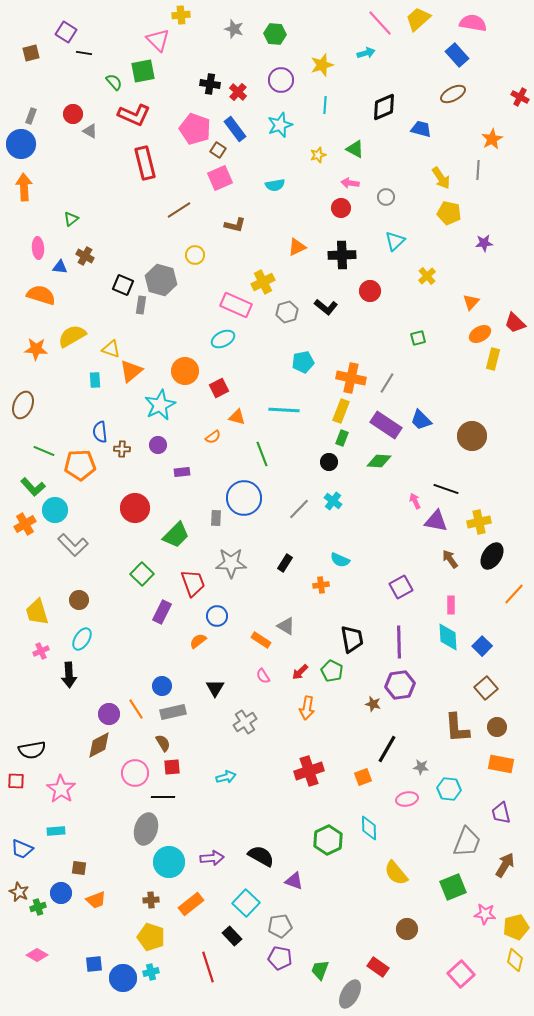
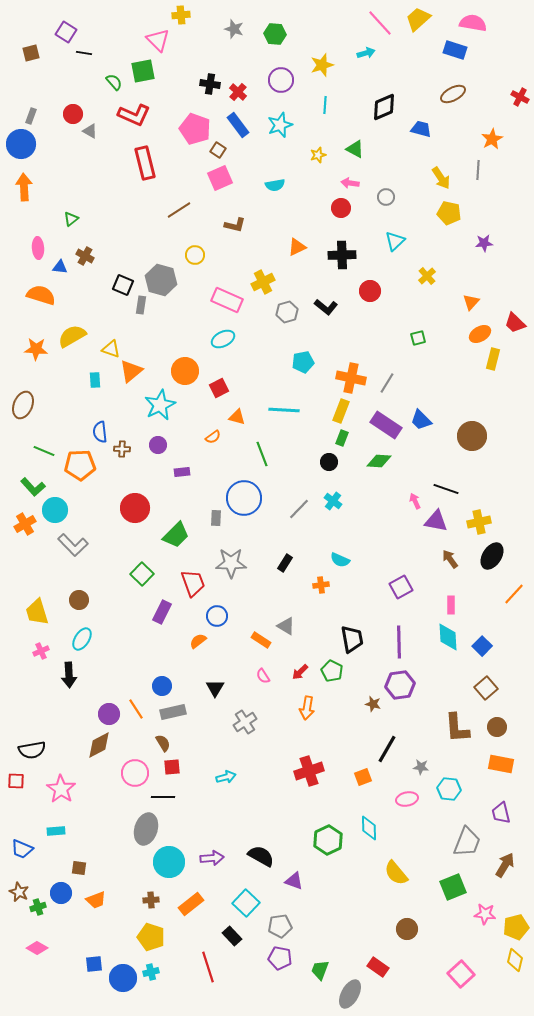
blue rectangle at (457, 55): moved 2 px left, 5 px up; rotated 30 degrees counterclockwise
blue rectangle at (235, 129): moved 3 px right, 4 px up
pink rectangle at (236, 305): moved 9 px left, 5 px up
pink diamond at (37, 955): moved 7 px up
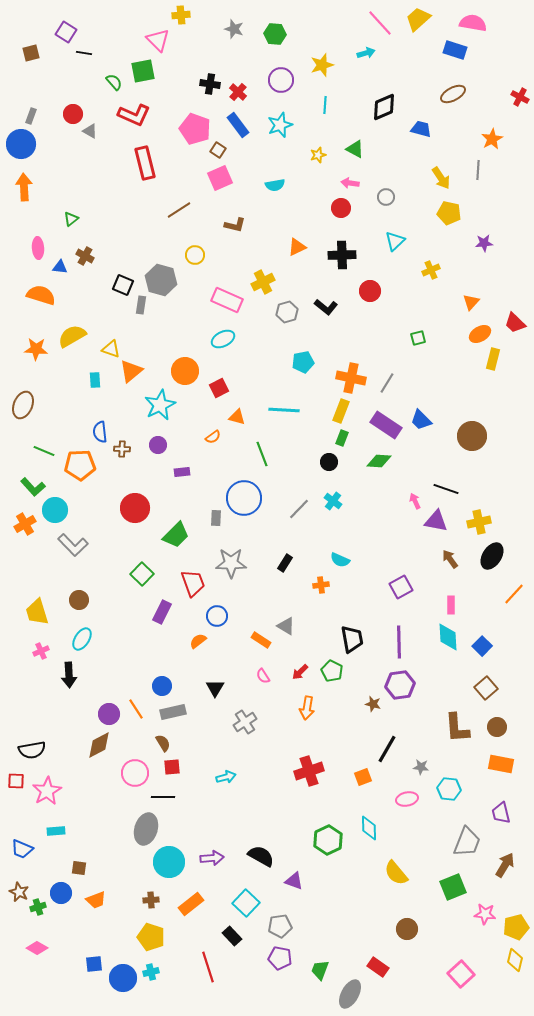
yellow cross at (427, 276): moved 4 px right, 6 px up; rotated 18 degrees clockwise
pink star at (61, 789): moved 14 px left, 2 px down; rotated 8 degrees clockwise
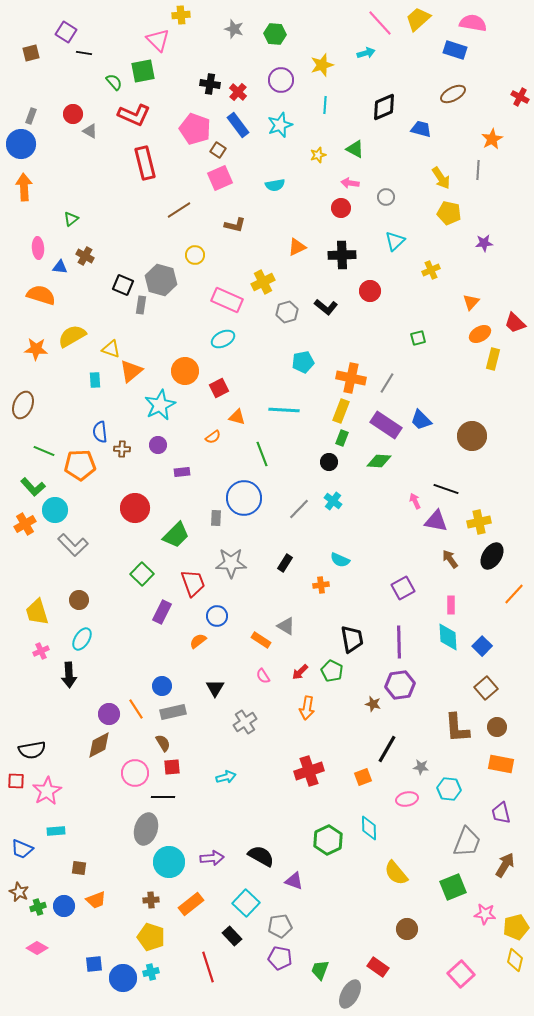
purple square at (401, 587): moved 2 px right, 1 px down
blue circle at (61, 893): moved 3 px right, 13 px down
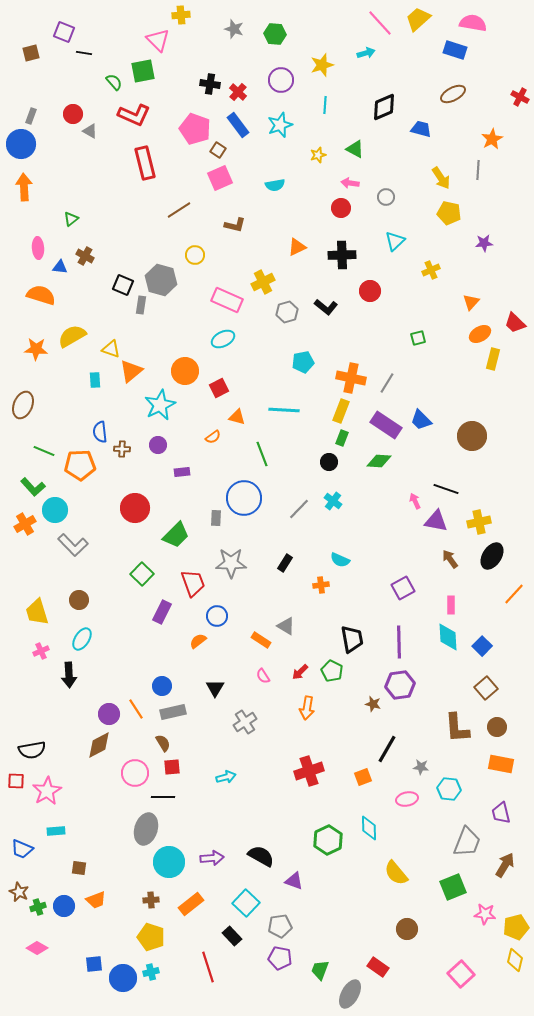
purple square at (66, 32): moved 2 px left; rotated 10 degrees counterclockwise
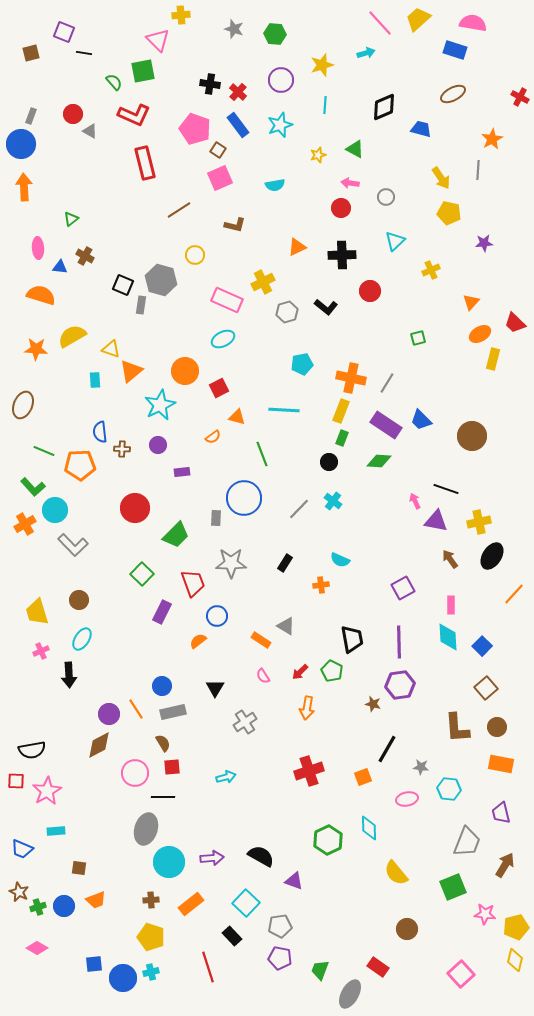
cyan pentagon at (303, 362): moved 1 px left, 2 px down
